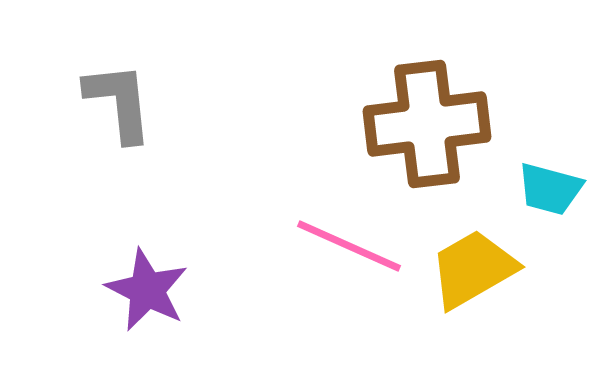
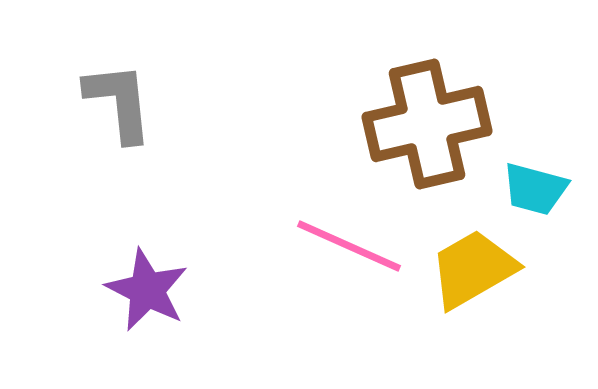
brown cross: rotated 6 degrees counterclockwise
cyan trapezoid: moved 15 px left
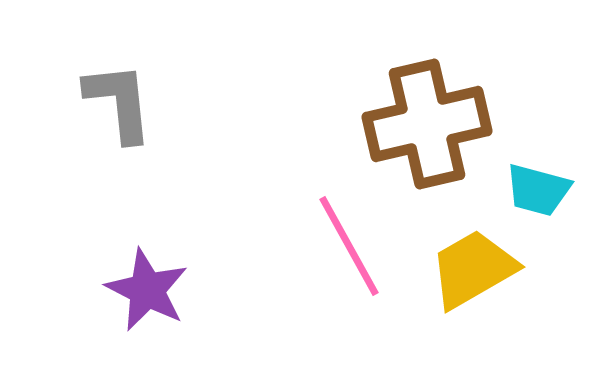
cyan trapezoid: moved 3 px right, 1 px down
pink line: rotated 37 degrees clockwise
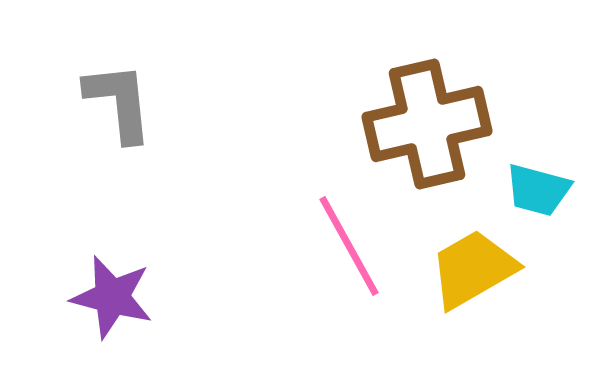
purple star: moved 35 px left, 7 px down; rotated 12 degrees counterclockwise
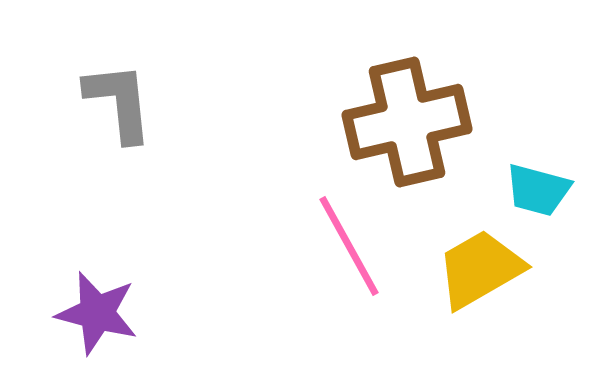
brown cross: moved 20 px left, 2 px up
yellow trapezoid: moved 7 px right
purple star: moved 15 px left, 16 px down
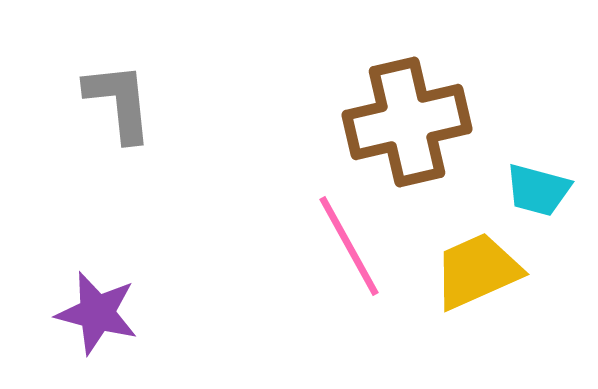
yellow trapezoid: moved 3 px left, 2 px down; rotated 6 degrees clockwise
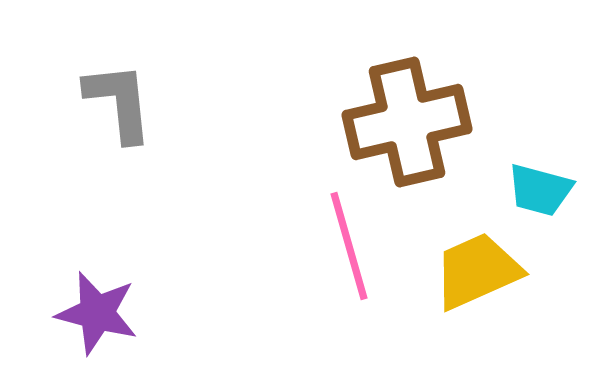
cyan trapezoid: moved 2 px right
pink line: rotated 13 degrees clockwise
